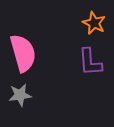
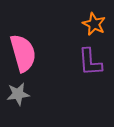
orange star: moved 1 px down
gray star: moved 2 px left, 1 px up
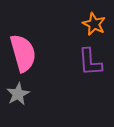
gray star: rotated 20 degrees counterclockwise
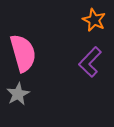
orange star: moved 4 px up
purple L-shape: rotated 48 degrees clockwise
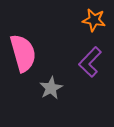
orange star: rotated 15 degrees counterclockwise
gray star: moved 33 px right, 6 px up
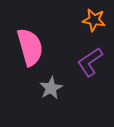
pink semicircle: moved 7 px right, 6 px up
purple L-shape: rotated 12 degrees clockwise
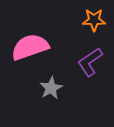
orange star: rotated 10 degrees counterclockwise
pink semicircle: rotated 93 degrees counterclockwise
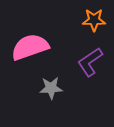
gray star: rotated 25 degrees clockwise
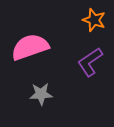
orange star: rotated 20 degrees clockwise
gray star: moved 10 px left, 6 px down
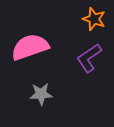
orange star: moved 1 px up
purple L-shape: moved 1 px left, 4 px up
